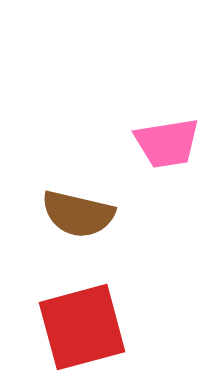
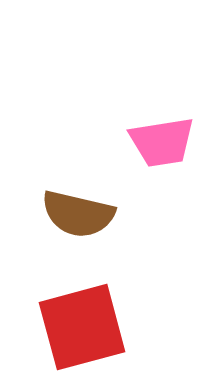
pink trapezoid: moved 5 px left, 1 px up
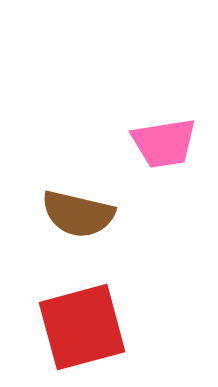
pink trapezoid: moved 2 px right, 1 px down
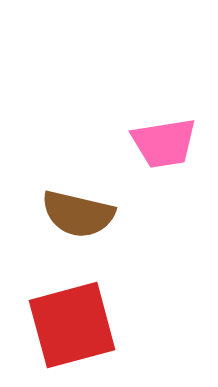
red square: moved 10 px left, 2 px up
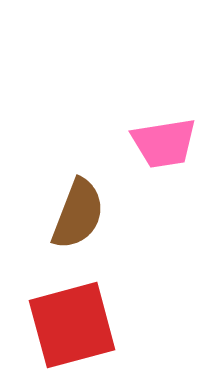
brown semicircle: rotated 82 degrees counterclockwise
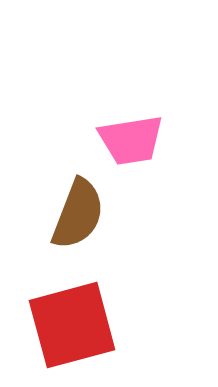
pink trapezoid: moved 33 px left, 3 px up
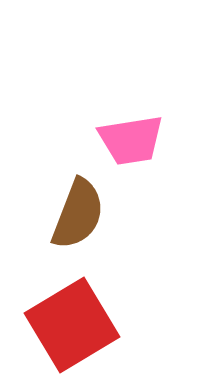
red square: rotated 16 degrees counterclockwise
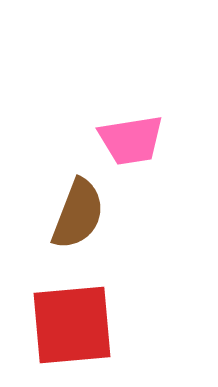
red square: rotated 26 degrees clockwise
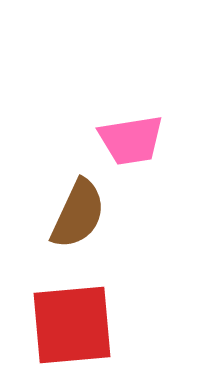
brown semicircle: rotated 4 degrees clockwise
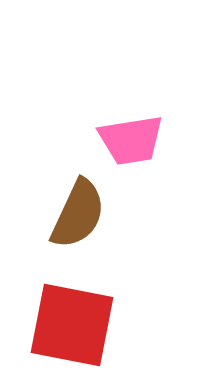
red square: rotated 16 degrees clockwise
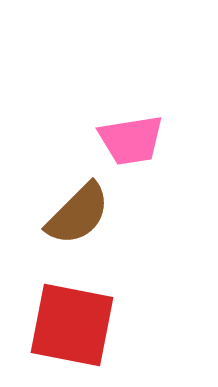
brown semicircle: rotated 20 degrees clockwise
